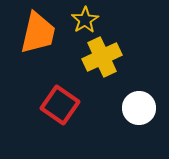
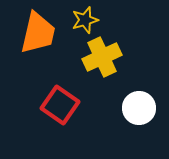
yellow star: rotated 16 degrees clockwise
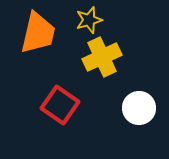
yellow star: moved 4 px right
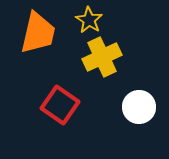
yellow star: rotated 24 degrees counterclockwise
white circle: moved 1 px up
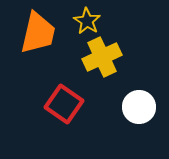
yellow star: moved 2 px left, 1 px down
red square: moved 4 px right, 1 px up
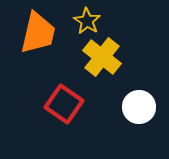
yellow cross: rotated 27 degrees counterclockwise
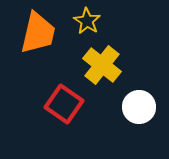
yellow cross: moved 8 px down
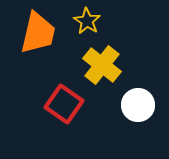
white circle: moved 1 px left, 2 px up
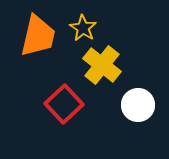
yellow star: moved 4 px left, 7 px down
orange trapezoid: moved 3 px down
red square: rotated 12 degrees clockwise
